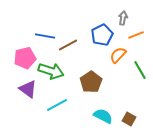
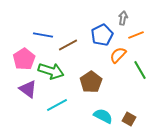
blue line: moved 2 px left, 1 px up
pink pentagon: moved 1 px left, 1 px down; rotated 20 degrees counterclockwise
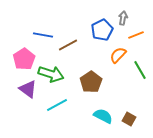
blue pentagon: moved 5 px up
green arrow: moved 3 px down
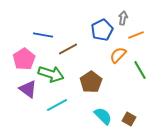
brown line: moved 4 px down
cyan semicircle: rotated 18 degrees clockwise
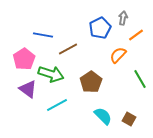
blue pentagon: moved 2 px left, 2 px up
orange line: rotated 14 degrees counterclockwise
green line: moved 9 px down
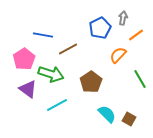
cyan semicircle: moved 4 px right, 2 px up
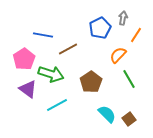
orange line: rotated 21 degrees counterclockwise
green line: moved 11 px left
brown square: rotated 24 degrees clockwise
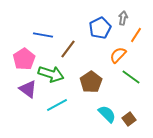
brown line: rotated 24 degrees counterclockwise
green line: moved 2 px right, 2 px up; rotated 24 degrees counterclockwise
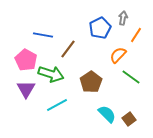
pink pentagon: moved 2 px right, 1 px down; rotated 10 degrees counterclockwise
purple triangle: moved 2 px left; rotated 24 degrees clockwise
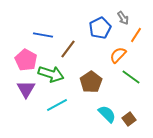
gray arrow: rotated 136 degrees clockwise
